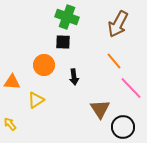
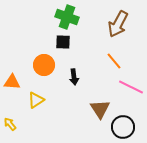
pink line: moved 1 px up; rotated 20 degrees counterclockwise
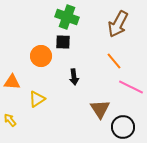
orange circle: moved 3 px left, 9 px up
yellow triangle: moved 1 px right, 1 px up
yellow arrow: moved 4 px up
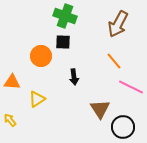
green cross: moved 2 px left, 1 px up
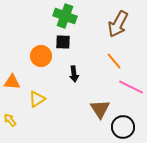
black arrow: moved 3 px up
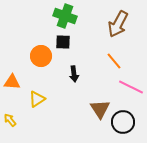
black circle: moved 5 px up
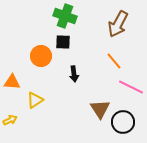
yellow triangle: moved 2 px left, 1 px down
yellow arrow: rotated 104 degrees clockwise
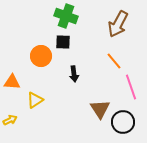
green cross: moved 1 px right
pink line: rotated 45 degrees clockwise
